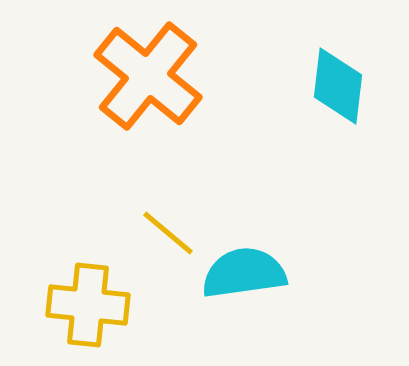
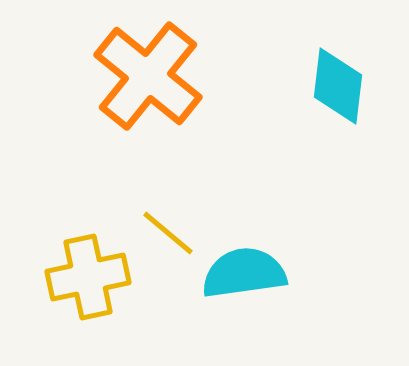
yellow cross: moved 28 px up; rotated 18 degrees counterclockwise
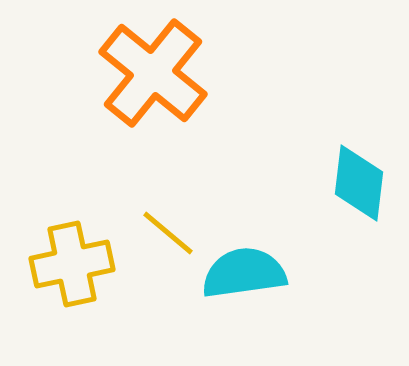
orange cross: moved 5 px right, 3 px up
cyan diamond: moved 21 px right, 97 px down
yellow cross: moved 16 px left, 13 px up
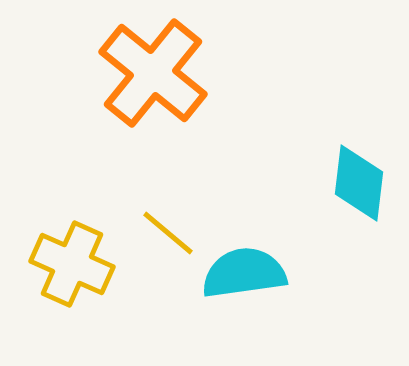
yellow cross: rotated 36 degrees clockwise
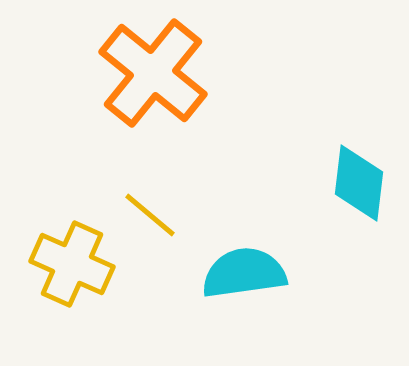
yellow line: moved 18 px left, 18 px up
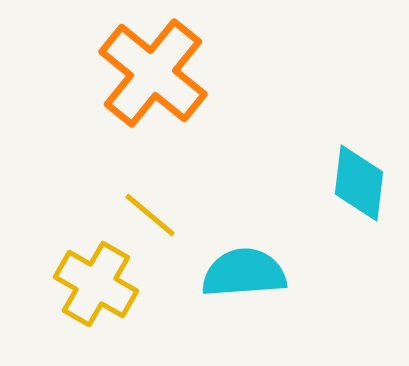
yellow cross: moved 24 px right, 20 px down; rotated 6 degrees clockwise
cyan semicircle: rotated 4 degrees clockwise
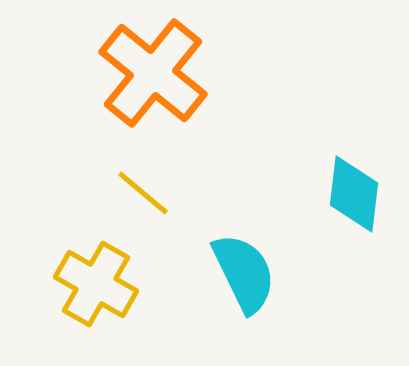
cyan diamond: moved 5 px left, 11 px down
yellow line: moved 7 px left, 22 px up
cyan semicircle: rotated 68 degrees clockwise
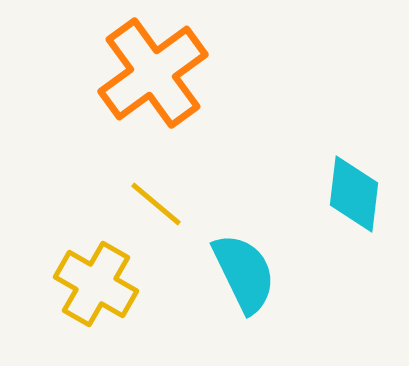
orange cross: rotated 15 degrees clockwise
yellow line: moved 13 px right, 11 px down
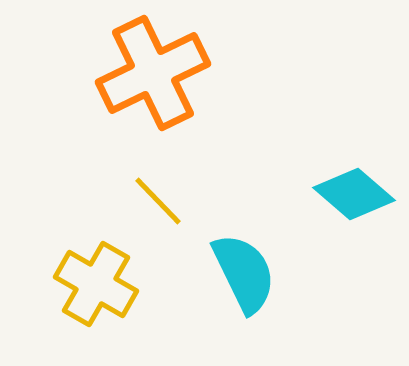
orange cross: rotated 10 degrees clockwise
cyan diamond: rotated 56 degrees counterclockwise
yellow line: moved 2 px right, 3 px up; rotated 6 degrees clockwise
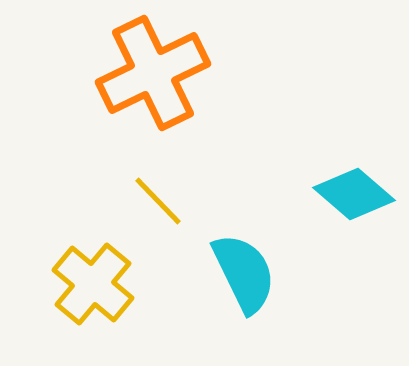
yellow cross: moved 3 px left; rotated 10 degrees clockwise
